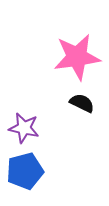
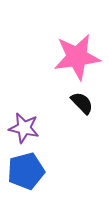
black semicircle: rotated 20 degrees clockwise
blue pentagon: moved 1 px right
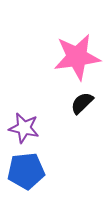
black semicircle: rotated 90 degrees counterclockwise
blue pentagon: rotated 9 degrees clockwise
